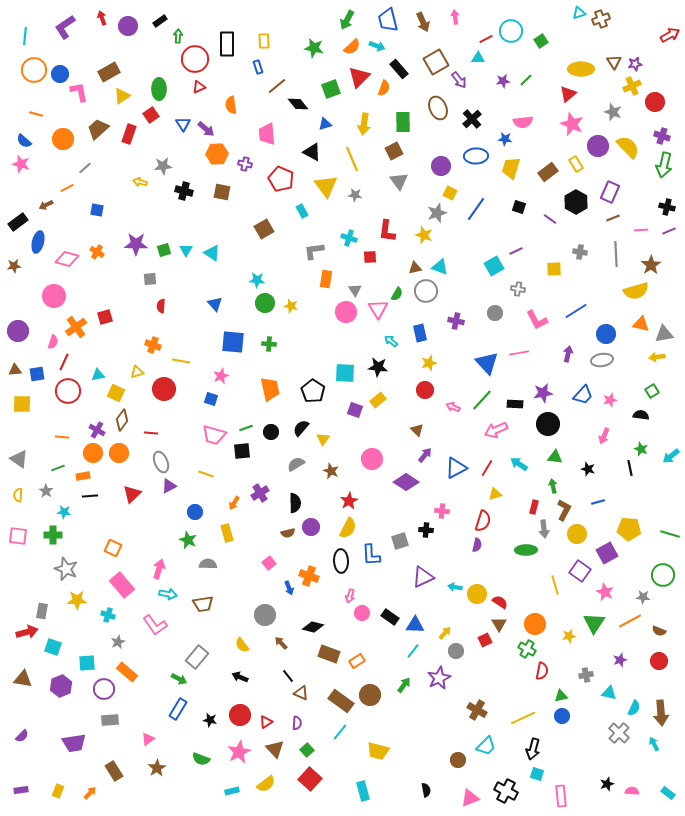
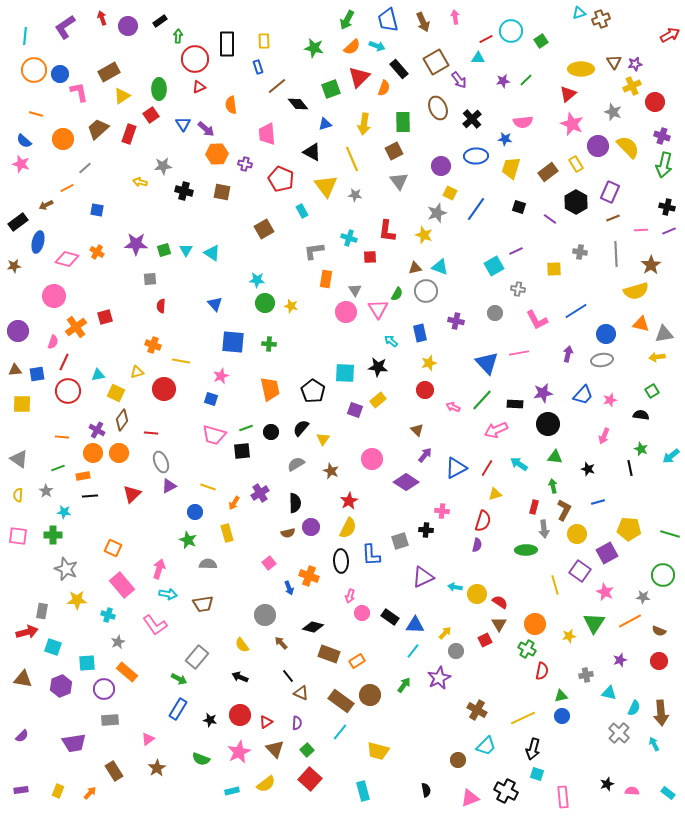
yellow line at (206, 474): moved 2 px right, 13 px down
pink rectangle at (561, 796): moved 2 px right, 1 px down
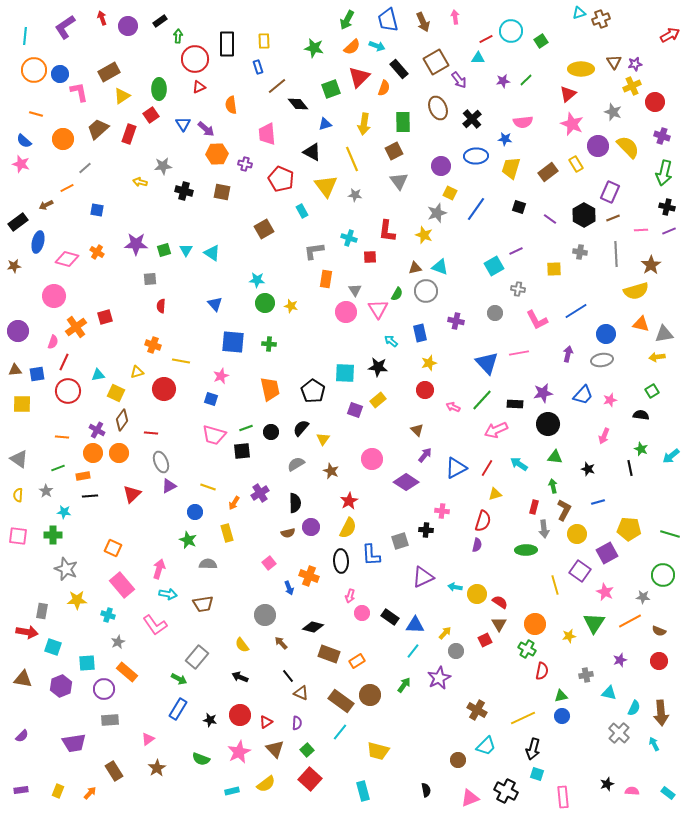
green arrow at (664, 165): moved 8 px down
black hexagon at (576, 202): moved 8 px right, 13 px down
red arrow at (27, 632): rotated 25 degrees clockwise
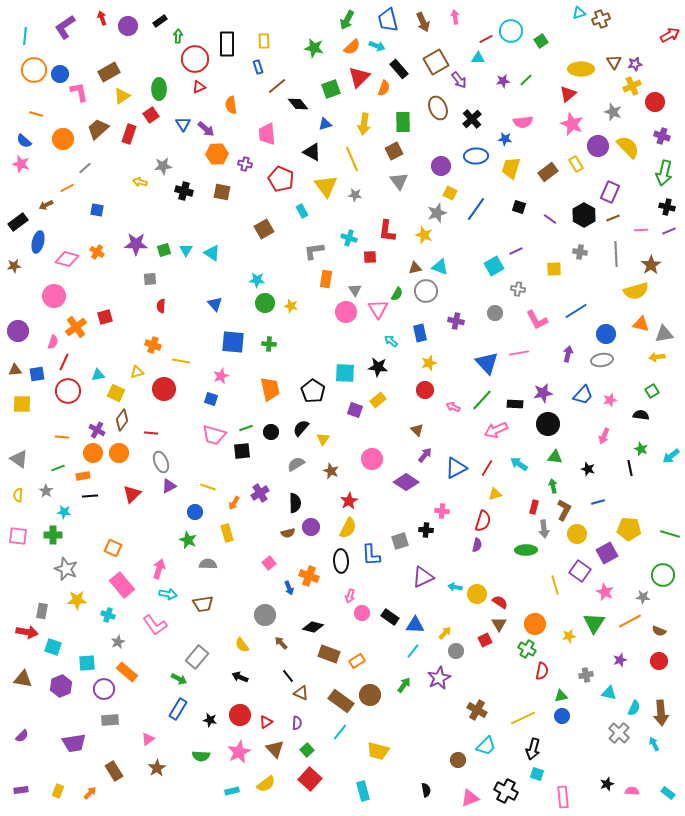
green semicircle at (201, 759): moved 3 px up; rotated 18 degrees counterclockwise
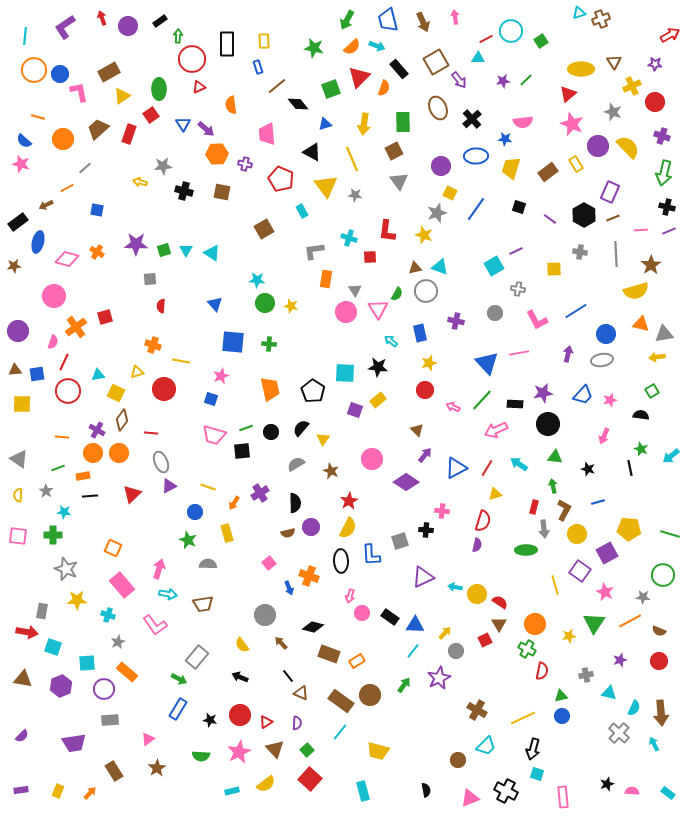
red circle at (195, 59): moved 3 px left
purple star at (635, 64): moved 20 px right; rotated 16 degrees clockwise
orange line at (36, 114): moved 2 px right, 3 px down
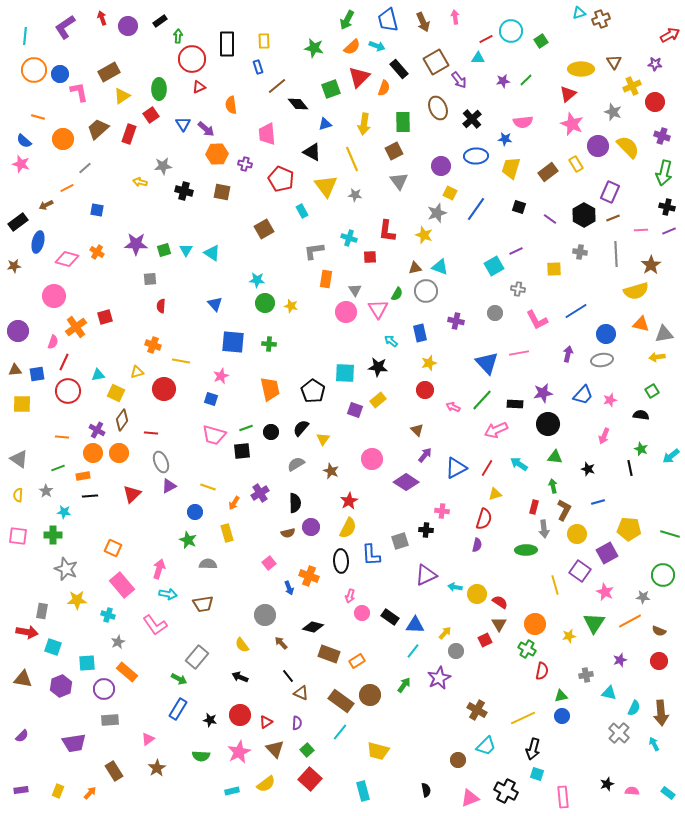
red semicircle at (483, 521): moved 1 px right, 2 px up
purple triangle at (423, 577): moved 3 px right, 2 px up
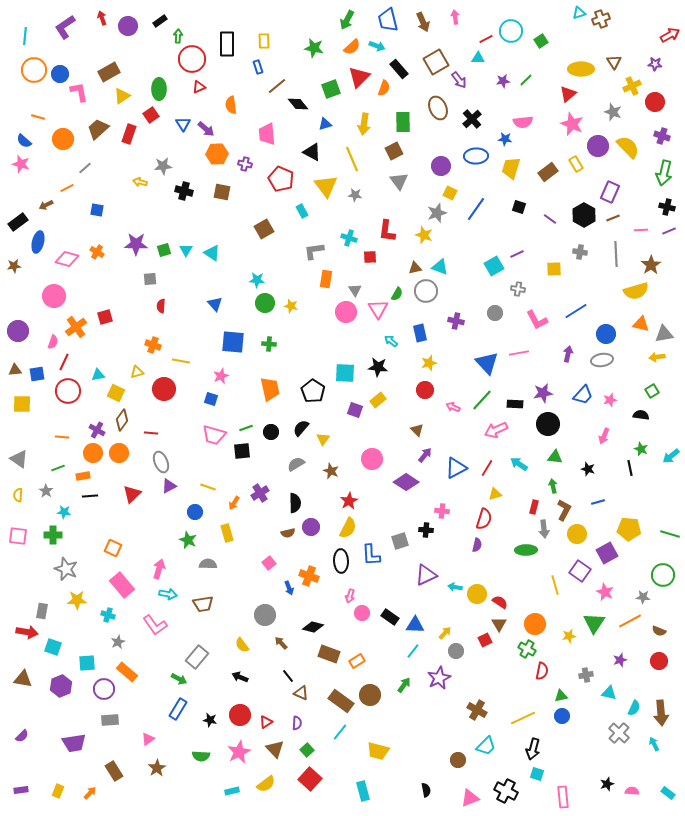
purple line at (516, 251): moved 1 px right, 3 px down
